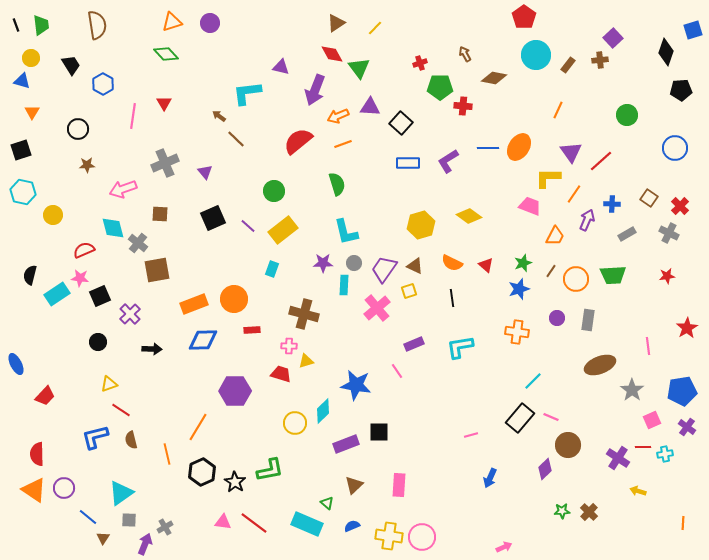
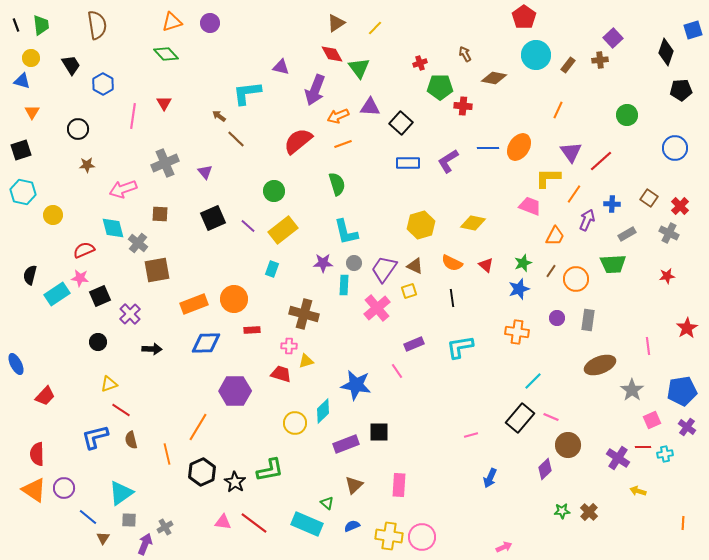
yellow diamond at (469, 216): moved 4 px right, 7 px down; rotated 25 degrees counterclockwise
green trapezoid at (613, 275): moved 11 px up
blue diamond at (203, 340): moved 3 px right, 3 px down
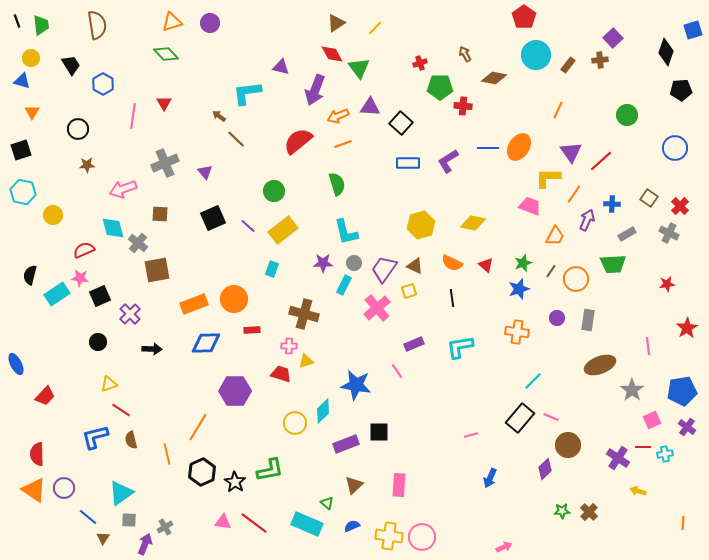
black line at (16, 25): moved 1 px right, 4 px up
red star at (667, 276): moved 8 px down
cyan rectangle at (344, 285): rotated 24 degrees clockwise
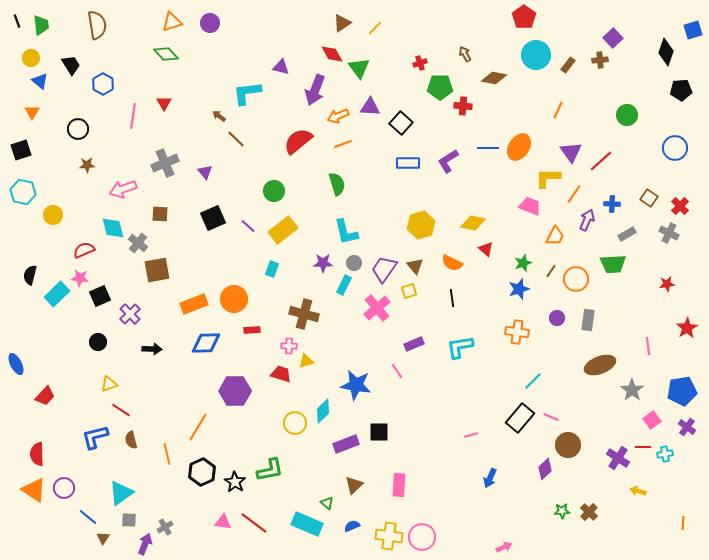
brown triangle at (336, 23): moved 6 px right
blue triangle at (22, 81): moved 18 px right; rotated 24 degrees clockwise
red triangle at (486, 265): moved 16 px up
brown triangle at (415, 266): rotated 24 degrees clockwise
cyan rectangle at (57, 294): rotated 10 degrees counterclockwise
pink square at (652, 420): rotated 12 degrees counterclockwise
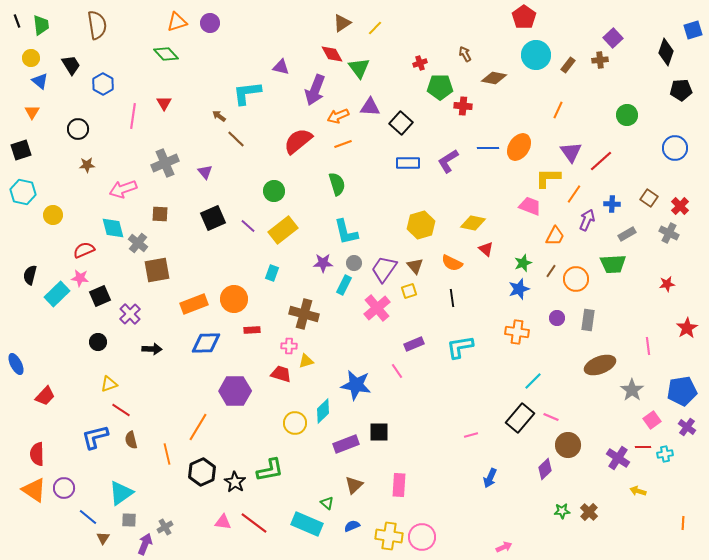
orange triangle at (172, 22): moved 5 px right
cyan rectangle at (272, 269): moved 4 px down
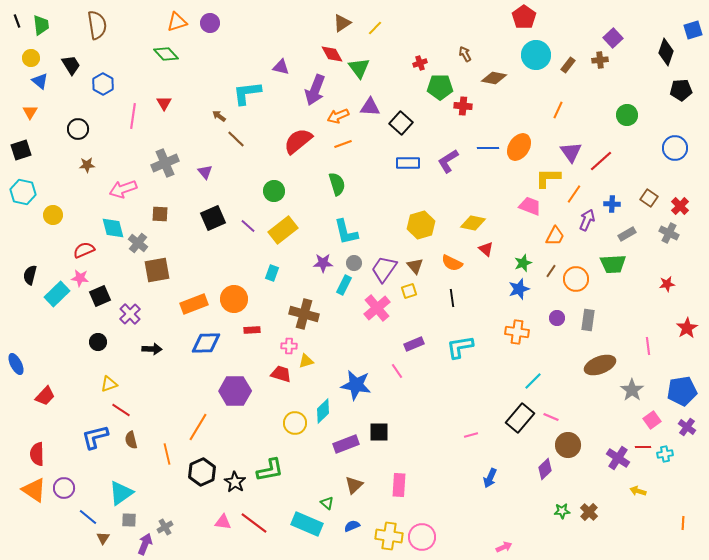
orange triangle at (32, 112): moved 2 px left
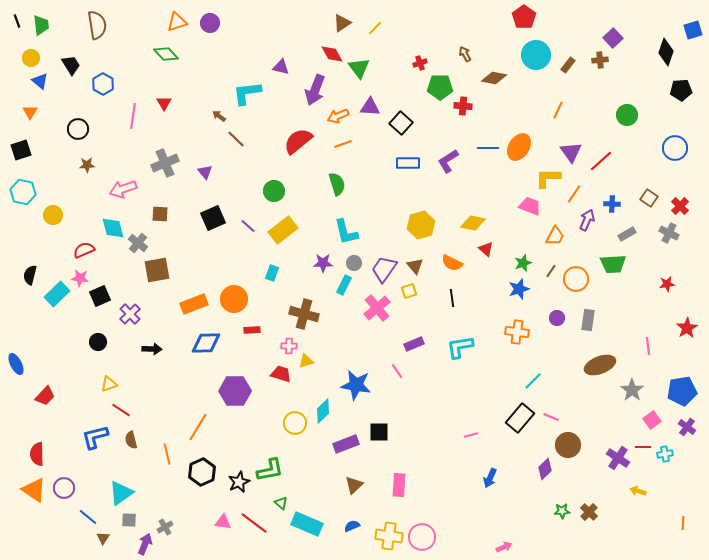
black star at (235, 482): moved 4 px right; rotated 15 degrees clockwise
green triangle at (327, 503): moved 46 px left
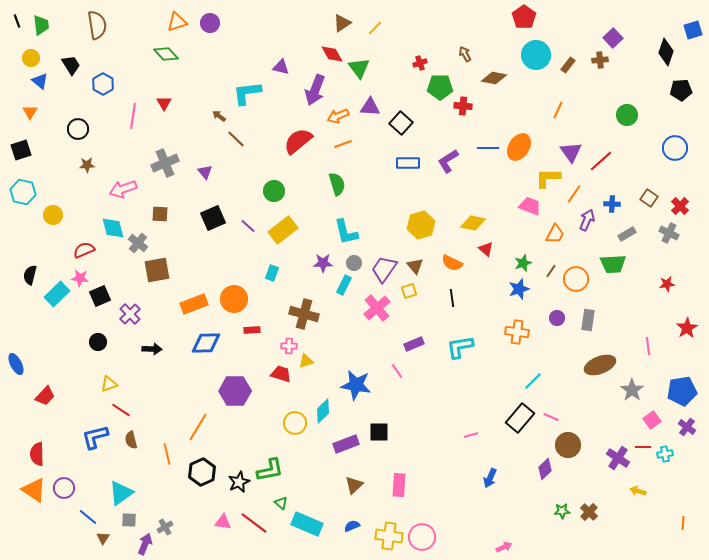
orange trapezoid at (555, 236): moved 2 px up
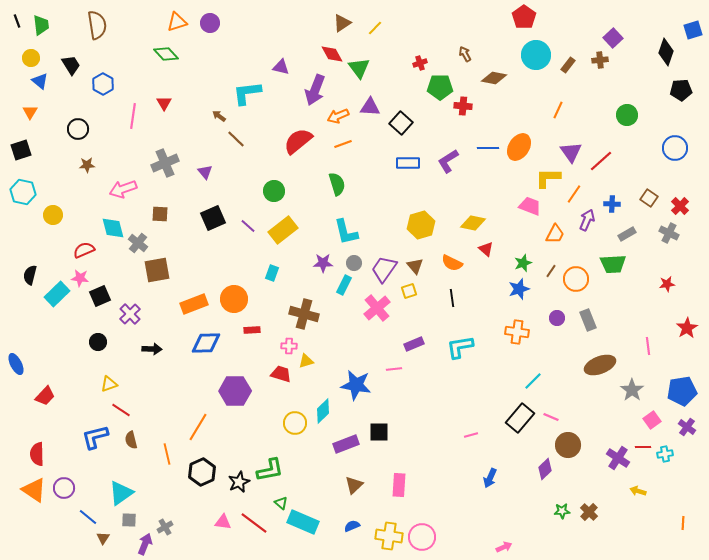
gray rectangle at (588, 320): rotated 30 degrees counterclockwise
pink line at (397, 371): moved 3 px left, 2 px up; rotated 63 degrees counterclockwise
cyan rectangle at (307, 524): moved 4 px left, 2 px up
